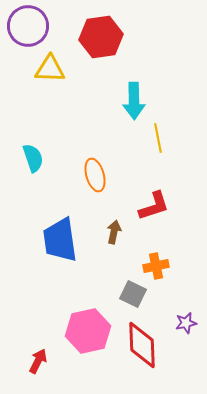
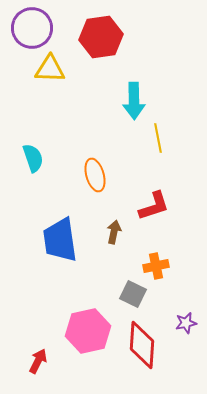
purple circle: moved 4 px right, 2 px down
red diamond: rotated 6 degrees clockwise
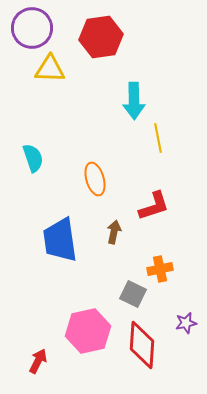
orange ellipse: moved 4 px down
orange cross: moved 4 px right, 3 px down
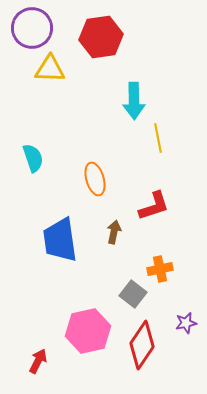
gray square: rotated 12 degrees clockwise
red diamond: rotated 30 degrees clockwise
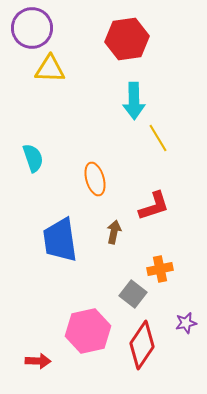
red hexagon: moved 26 px right, 2 px down
yellow line: rotated 20 degrees counterclockwise
red arrow: rotated 65 degrees clockwise
